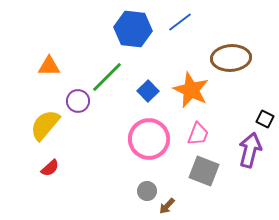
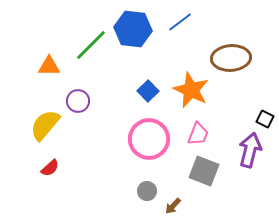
green line: moved 16 px left, 32 px up
brown arrow: moved 6 px right
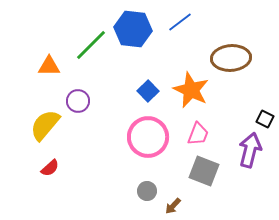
pink circle: moved 1 px left, 2 px up
